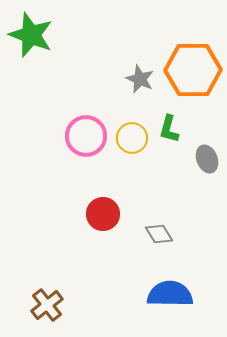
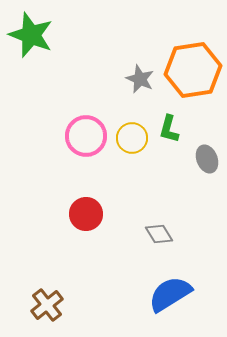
orange hexagon: rotated 8 degrees counterclockwise
red circle: moved 17 px left
blue semicircle: rotated 33 degrees counterclockwise
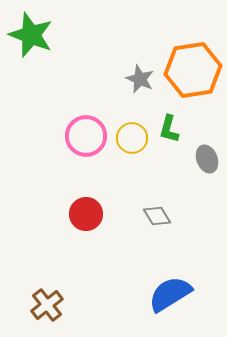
gray diamond: moved 2 px left, 18 px up
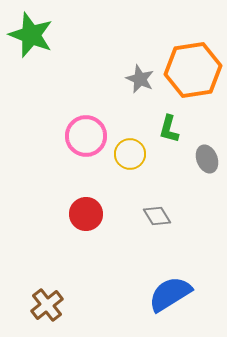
yellow circle: moved 2 px left, 16 px down
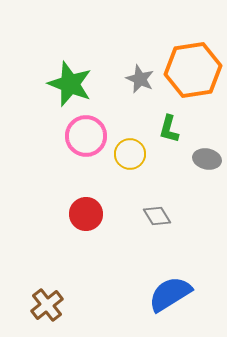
green star: moved 39 px right, 49 px down
gray ellipse: rotated 56 degrees counterclockwise
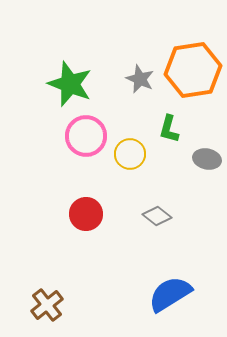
gray diamond: rotated 20 degrees counterclockwise
